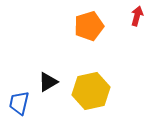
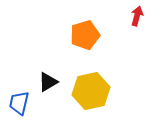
orange pentagon: moved 4 px left, 9 px down
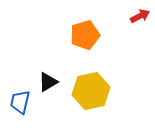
red arrow: moved 3 px right; rotated 48 degrees clockwise
blue trapezoid: moved 1 px right, 1 px up
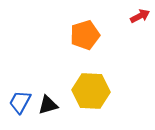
black triangle: moved 23 px down; rotated 15 degrees clockwise
yellow hexagon: rotated 15 degrees clockwise
blue trapezoid: rotated 15 degrees clockwise
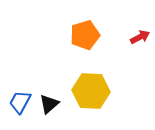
red arrow: moved 21 px down
black triangle: moved 1 px right, 1 px up; rotated 25 degrees counterclockwise
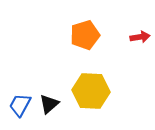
red arrow: rotated 18 degrees clockwise
blue trapezoid: moved 3 px down
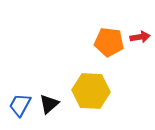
orange pentagon: moved 24 px right, 7 px down; rotated 24 degrees clockwise
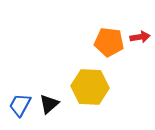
yellow hexagon: moved 1 px left, 4 px up
